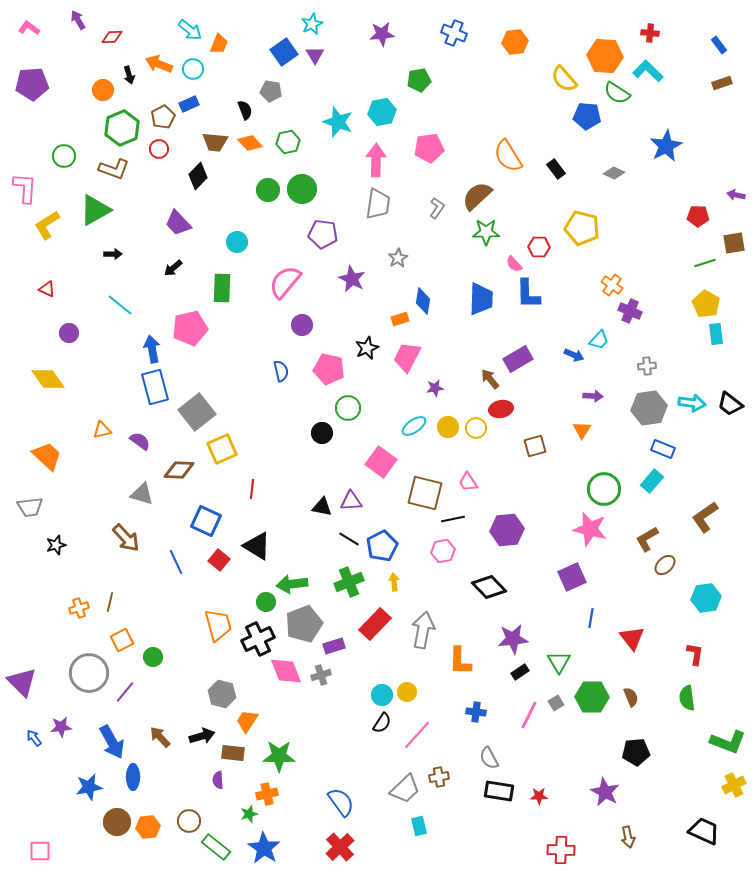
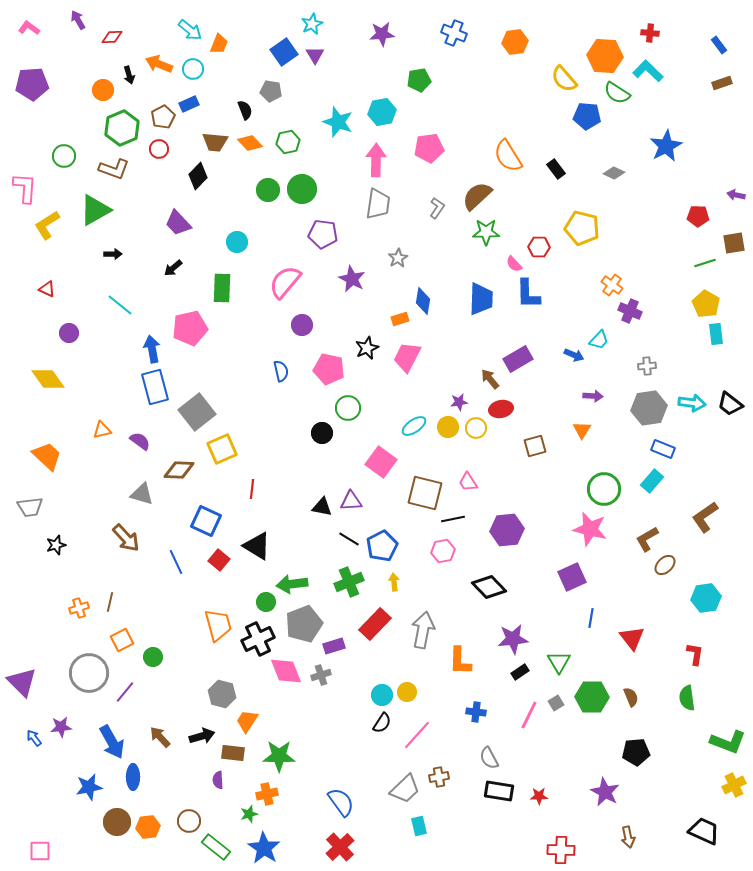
purple star at (435, 388): moved 24 px right, 14 px down
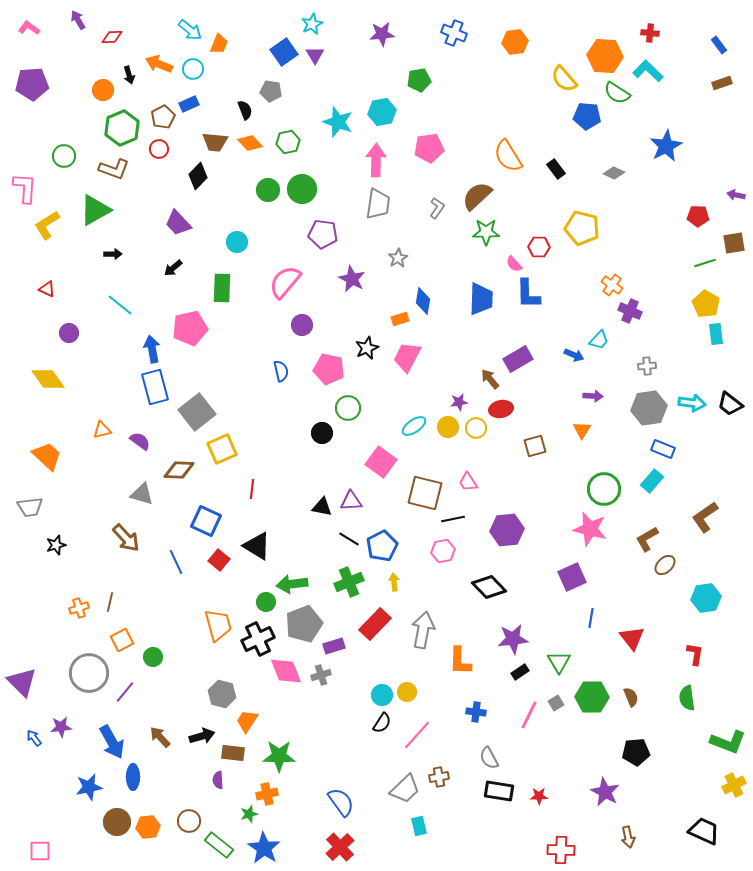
green rectangle at (216, 847): moved 3 px right, 2 px up
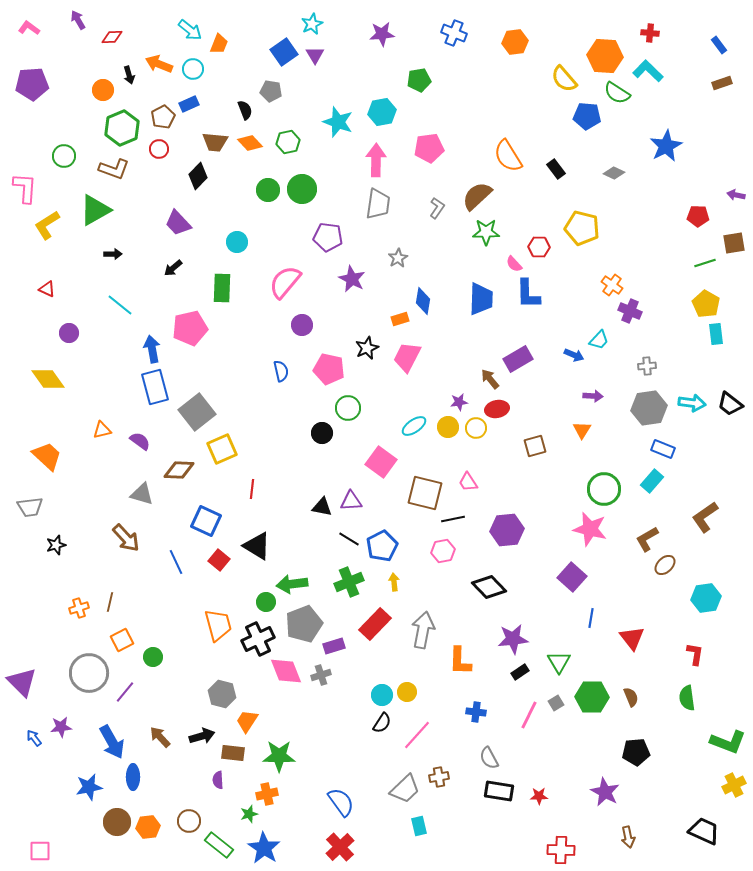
purple pentagon at (323, 234): moved 5 px right, 3 px down
red ellipse at (501, 409): moved 4 px left
purple square at (572, 577): rotated 24 degrees counterclockwise
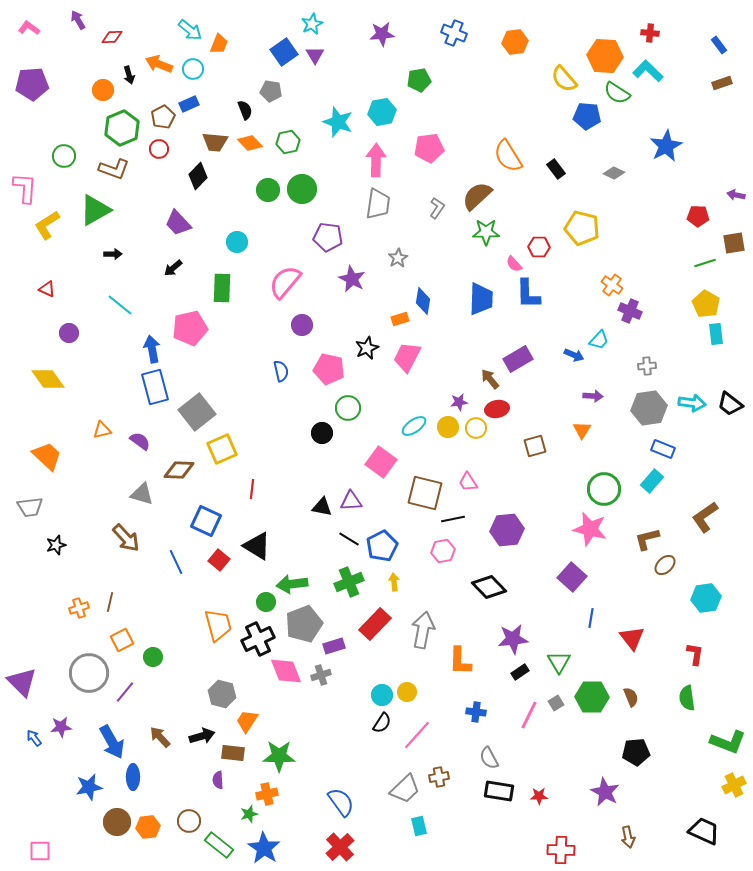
brown L-shape at (647, 539): rotated 16 degrees clockwise
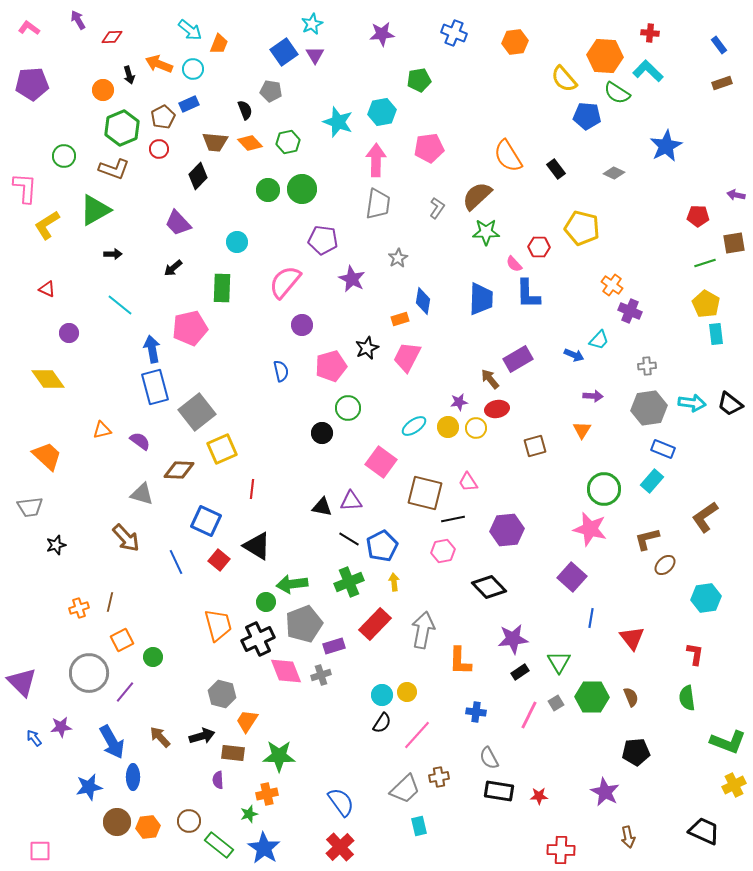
purple pentagon at (328, 237): moved 5 px left, 3 px down
pink pentagon at (329, 369): moved 2 px right, 3 px up; rotated 28 degrees counterclockwise
